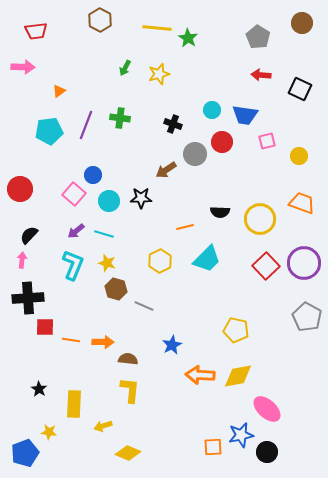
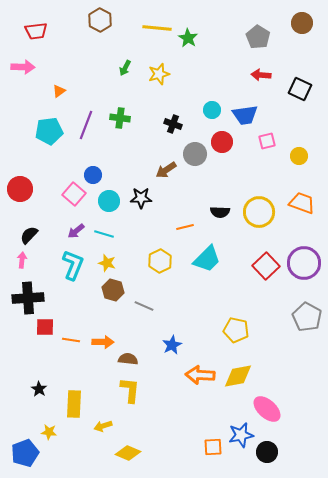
blue trapezoid at (245, 115): rotated 16 degrees counterclockwise
yellow circle at (260, 219): moved 1 px left, 7 px up
brown hexagon at (116, 289): moved 3 px left, 1 px down
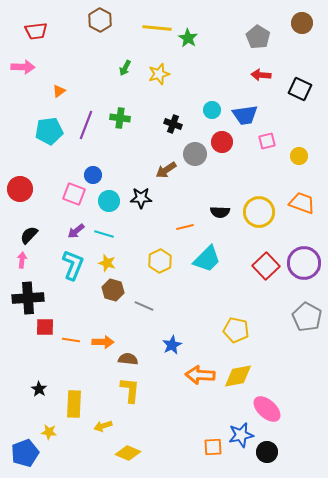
pink square at (74, 194): rotated 20 degrees counterclockwise
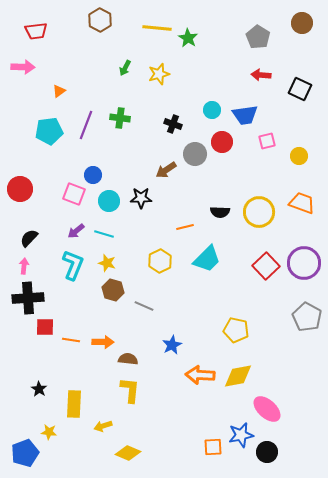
black semicircle at (29, 235): moved 3 px down
pink arrow at (22, 260): moved 2 px right, 6 px down
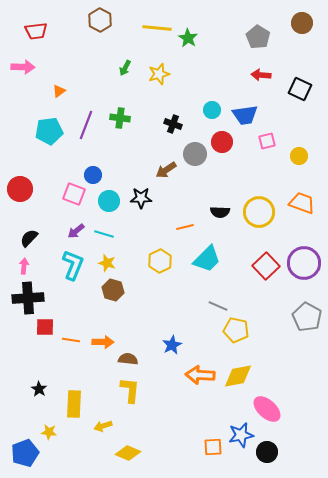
gray line at (144, 306): moved 74 px right
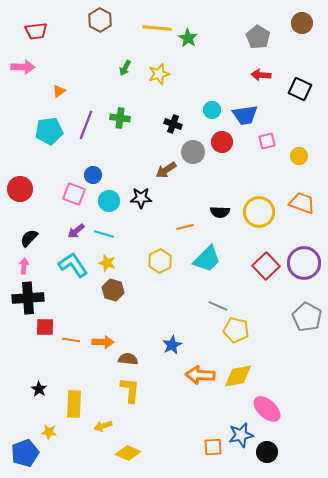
gray circle at (195, 154): moved 2 px left, 2 px up
cyan L-shape at (73, 265): rotated 56 degrees counterclockwise
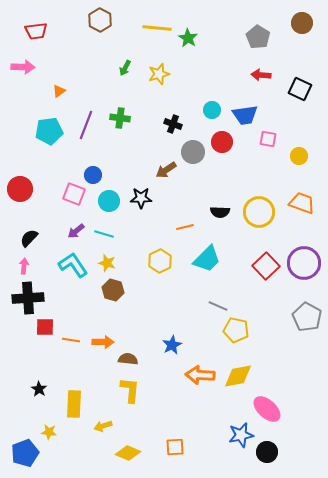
pink square at (267, 141): moved 1 px right, 2 px up; rotated 24 degrees clockwise
orange square at (213, 447): moved 38 px left
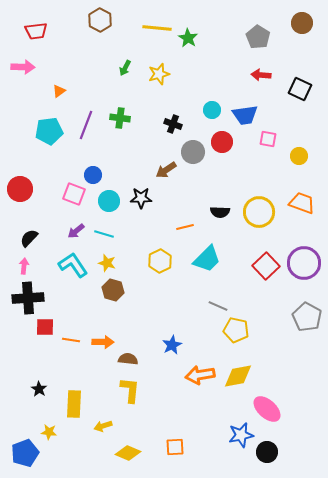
orange arrow at (200, 375): rotated 12 degrees counterclockwise
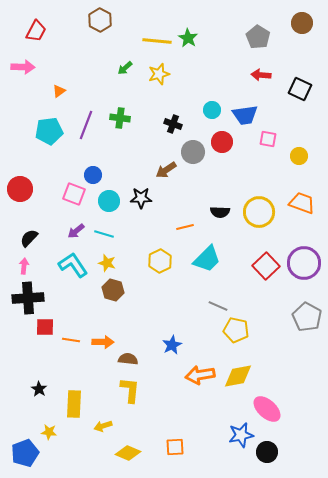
yellow line at (157, 28): moved 13 px down
red trapezoid at (36, 31): rotated 55 degrees counterclockwise
green arrow at (125, 68): rotated 21 degrees clockwise
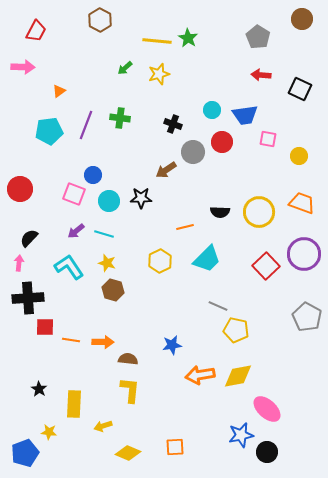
brown circle at (302, 23): moved 4 px up
purple circle at (304, 263): moved 9 px up
cyan L-shape at (73, 265): moved 4 px left, 2 px down
pink arrow at (24, 266): moved 5 px left, 3 px up
blue star at (172, 345): rotated 18 degrees clockwise
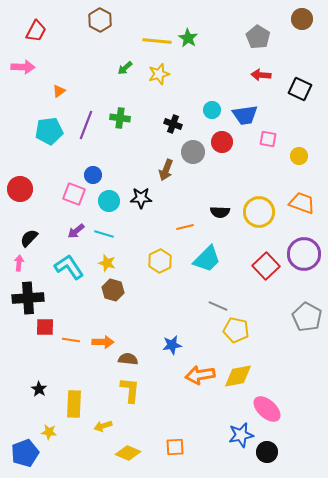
brown arrow at (166, 170): rotated 35 degrees counterclockwise
